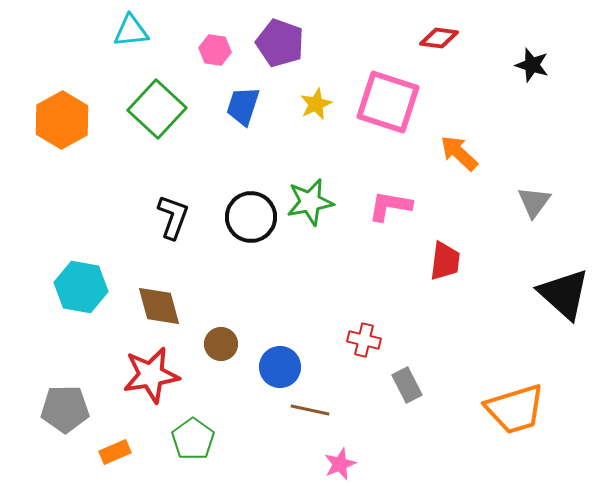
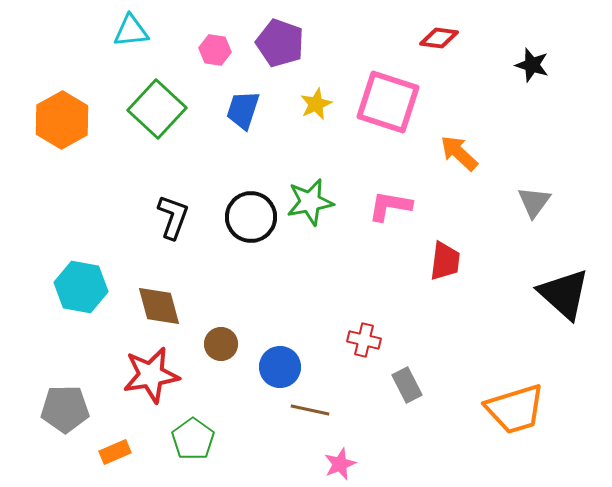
blue trapezoid: moved 4 px down
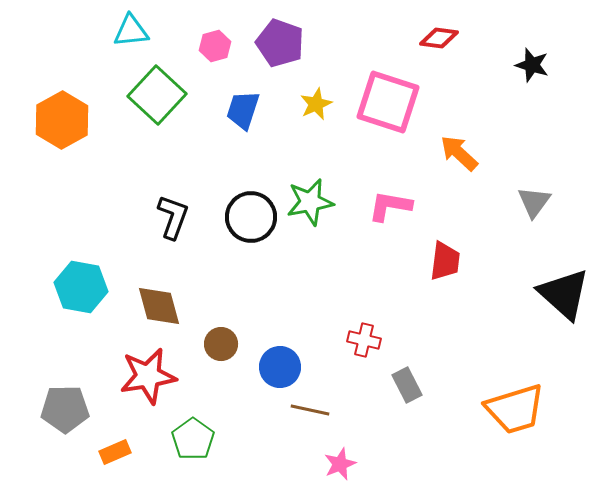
pink hexagon: moved 4 px up; rotated 24 degrees counterclockwise
green square: moved 14 px up
red star: moved 3 px left, 1 px down
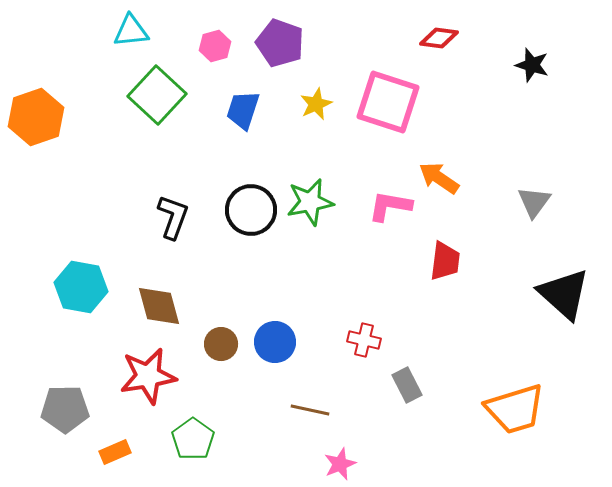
orange hexagon: moved 26 px left, 3 px up; rotated 10 degrees clockwise
orange arrow: moved 20 px left, 25 px down; rotated 9 degrees counterclockwise
black circle: moved 7 px up
blue circle: moved 5 px left, 25 px up
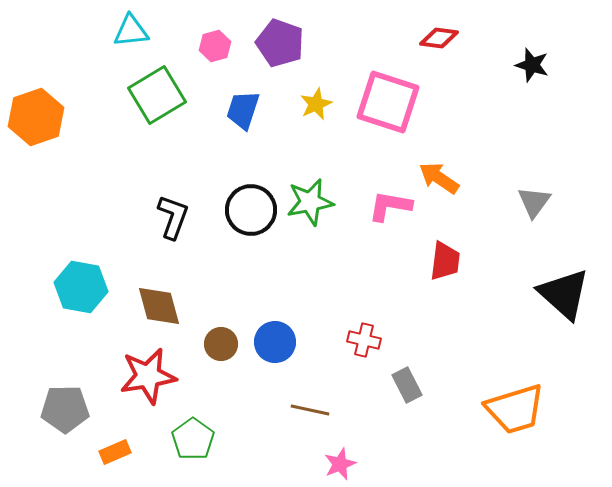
green square: rotated 16 degrees clockwise
